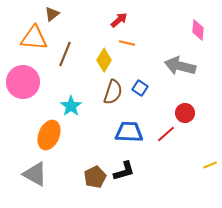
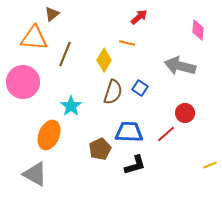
red arrow: moved 20 px right, 3 px up
black L-shape: moved 11 px right, 6 px up
brown pentagon: moved 5 px right, 28 px up
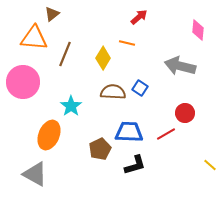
yellow diamond: moved 1 px left, 2 px up
brown semicircle: rotated 105 degrees counterclockwise
red line: rotated 12 degrees clockwise
yellow line: rotated 64 degrees clockwise
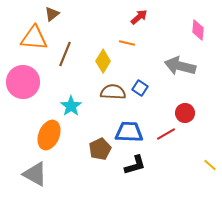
yellow diamond: moved 3 px down
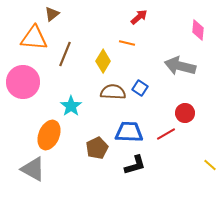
brown pentagon: moved 3 px left, 1 px up
gray triangle: moved 2 px left, 5 px up
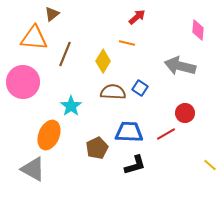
red arrow: moved 2 px left
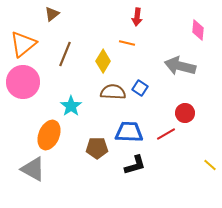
red arrow: rotated 138 degrees clockwise
orange triangle: moved 11 px left, 6 px down; rotated 44 degrees counterclockwise
brown pentagon: rotated 25 degrees clockwise
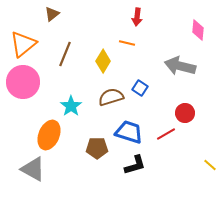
brown semicircle: moved 2 px left, 5 px down; rotated 20 degrees counterclockwise
blue trapezoid: rotated 16 degrees clockwise
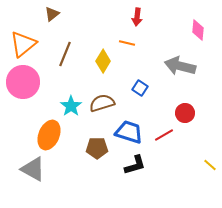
brown semicircle: moved 9 px left, 6 px down
red line: moved 2 px left, 1 px down
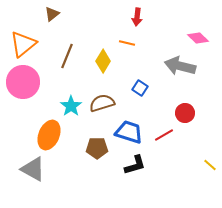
pink diamond: moved 8 px down; rotated 50 degrees counterclockwise
brown line: moved 2 px right, 2 px down
